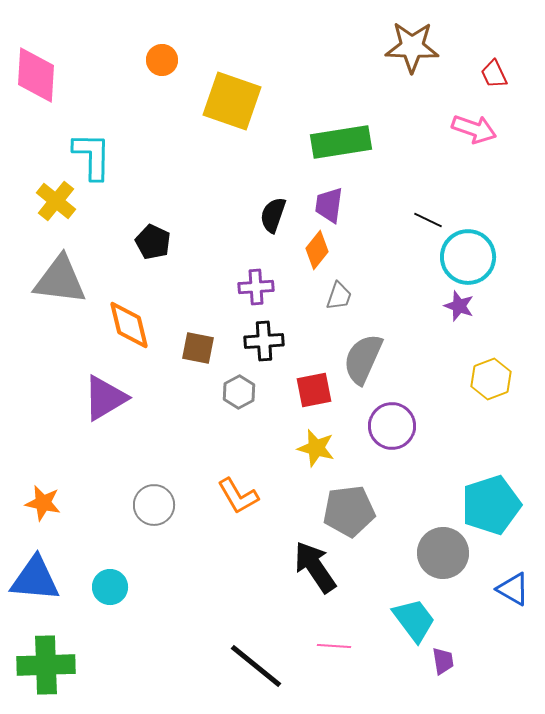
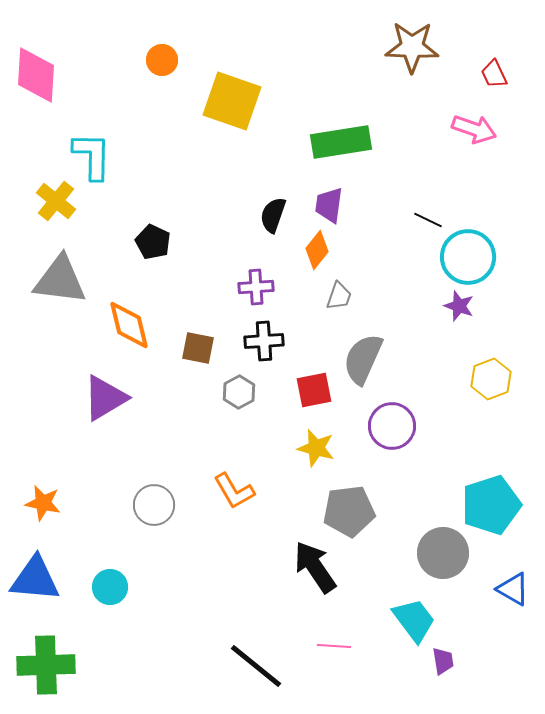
orange L-shape at (238, 496): moved 4 px left, 5 px up
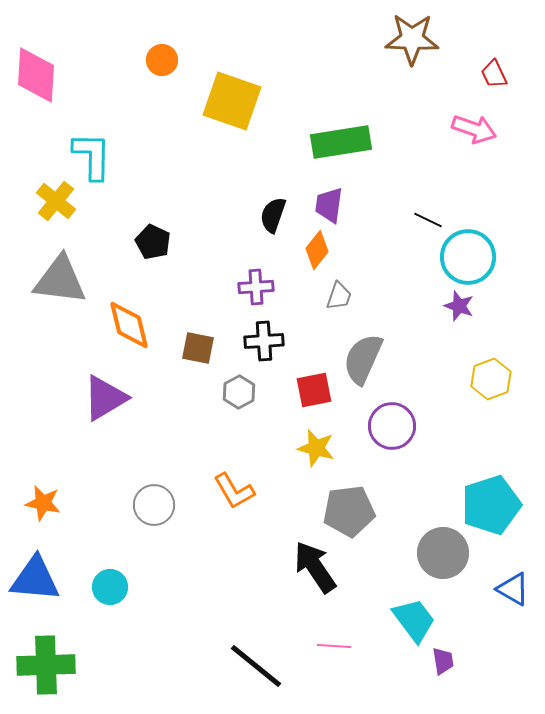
brown star at (412, 47): moved 8 px up
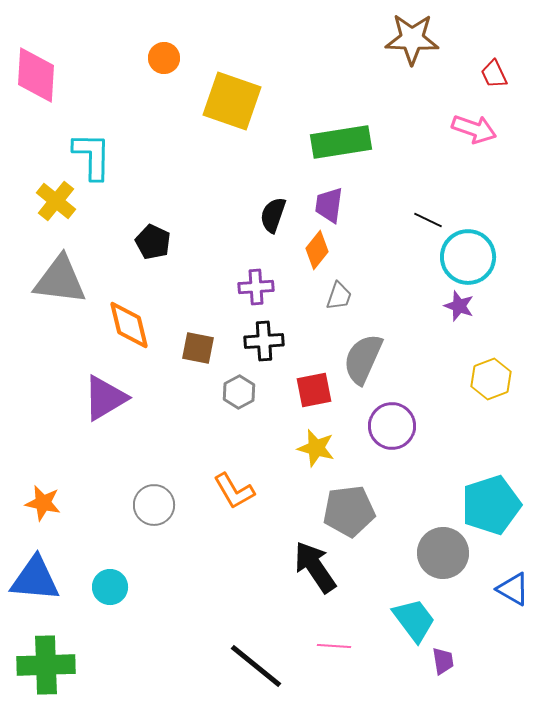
orange circle at (162, 60): moved 2 px right, 2 px up
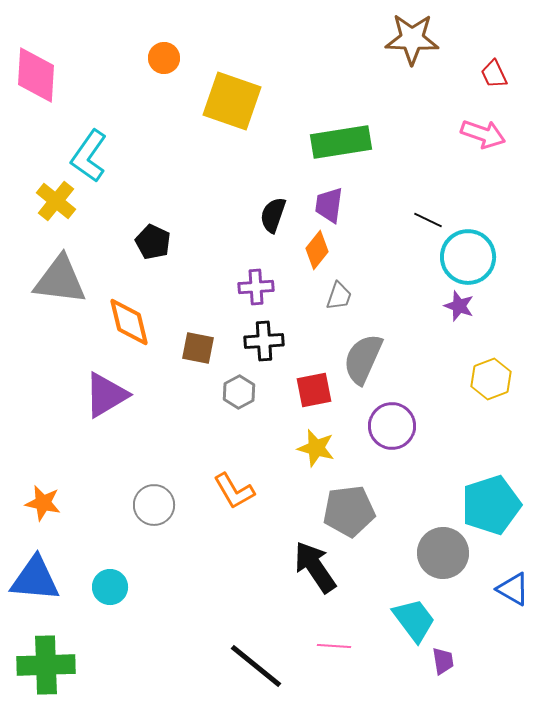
pink arrow at (474, 129): moved 9 px right, 5 px down
cyan L-shape at (92, 156): moved 3 px left; rotated 146 degrees counterclockwise
orange diamond at (129, 325): moved 3 px up
purple triangle at (105, 398): moved 1 px right, 3 px up
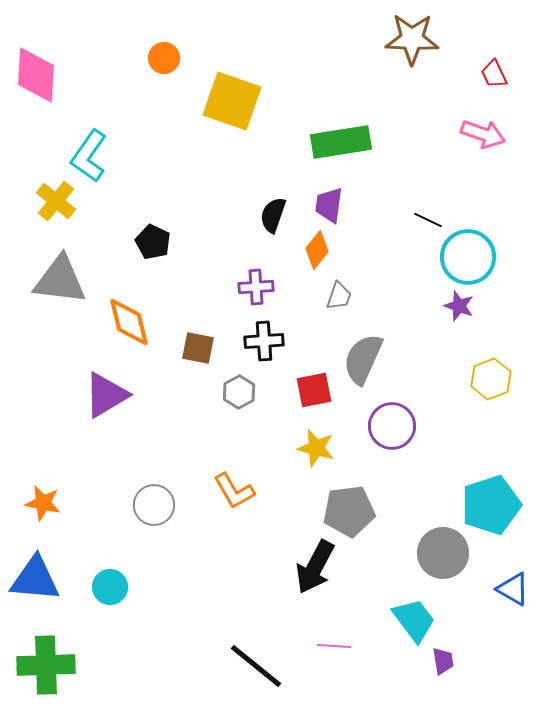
black arrow at (315, 567): rotated 118 degrees counterclockwise
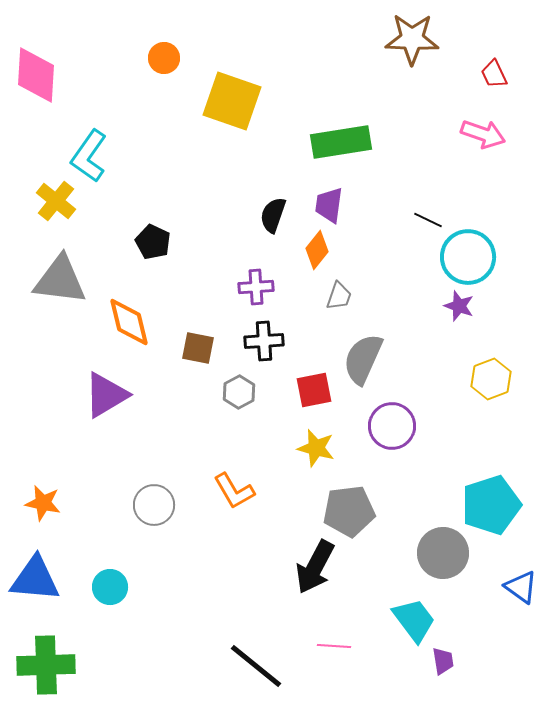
blue triangle at (513, 589): moved 8 px right, 2 px up; rotated 6 degrees clockwise
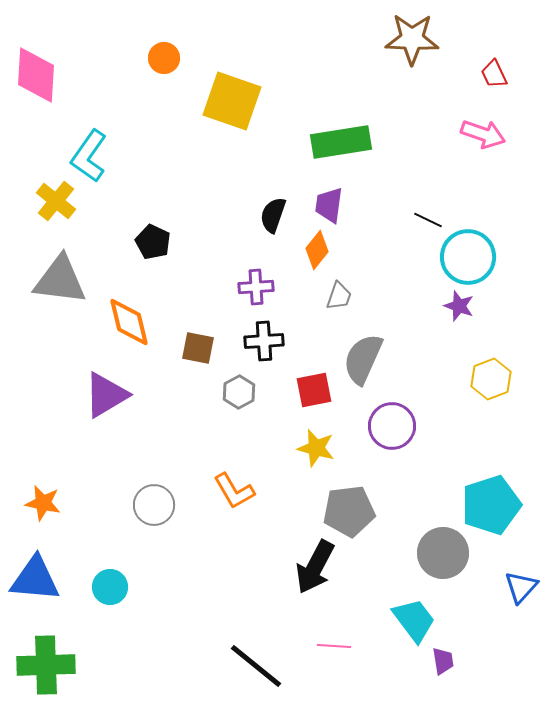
blue triangle at (521, 587): rotated 36 degrees clockwise
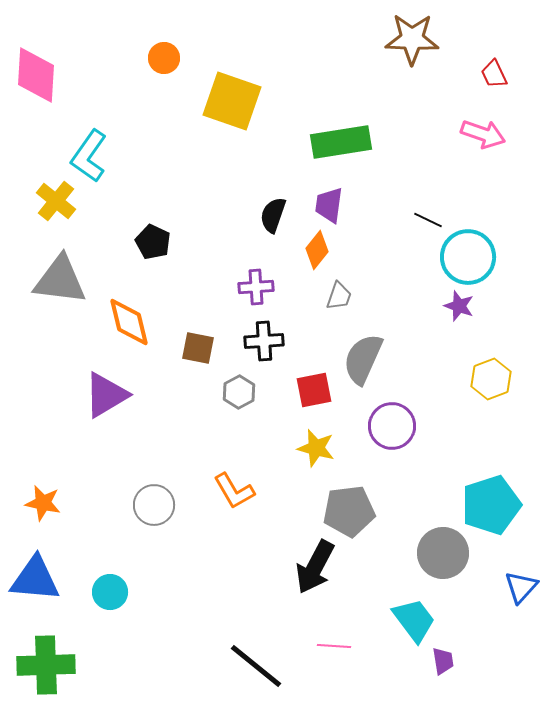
cyan circle at (110, 587): moved 5 px down
